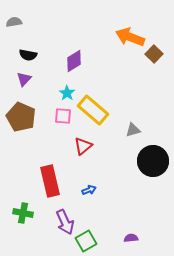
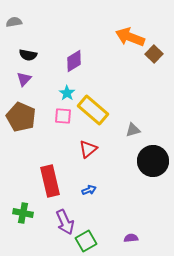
red triangle: moved 5 px right, 3 px down
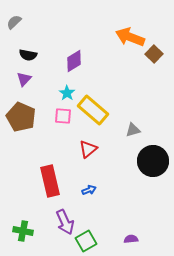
gray semicircle: rotated 35 degrees counterclockwise
green cross: moved 18 px down
purple semicircle: moved 1 px down
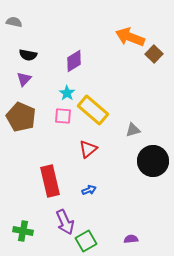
gray semicircle: rotated 56 degrees clockwise
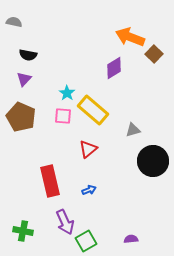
purple diamond: moved 40 px right, 7 px down
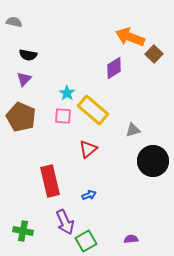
blue arrow: moved 5 px down
